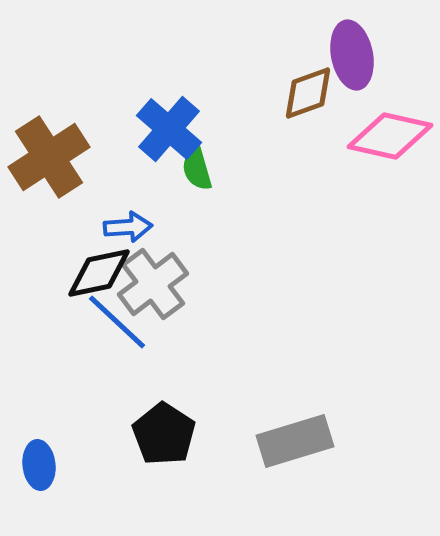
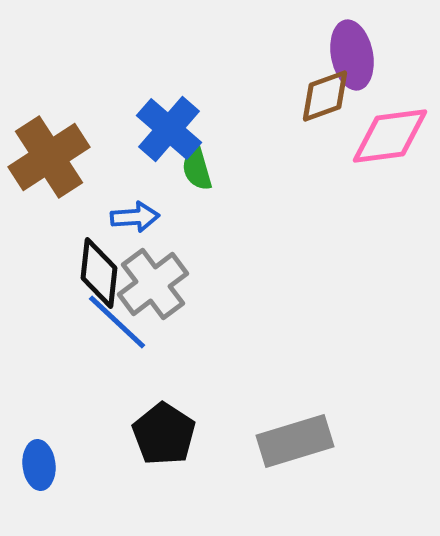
brown diamond: moved 17 px right, 3 px down
pink diamond: rotated 20 degrees counterclockwise
blue arrow: moved 7 px right, 10 px up
black diamond: rotated 72 degrees counterclockwise
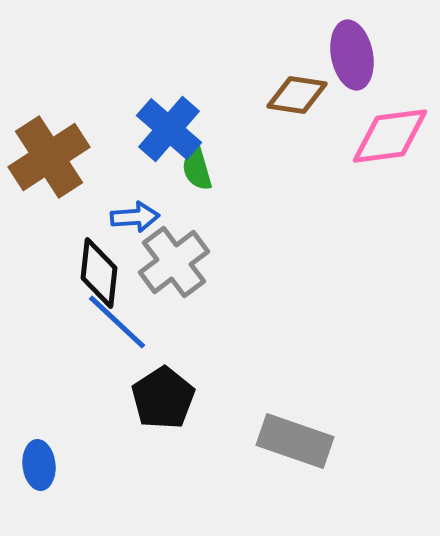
brown diamond: moved 28 px left, 1 px up; rotated 28 degrees clockwise
gray cross: moved 21 px right, 22 px up
black pentagon: moved 1 px left, 36 px up; rotated 6 degrees clockwise
gray rectangle: rotated 36 degrees clockwise
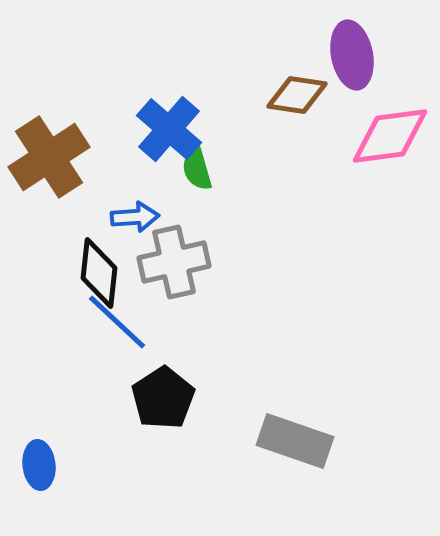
gray cross: rotated 24 degrees clockwise
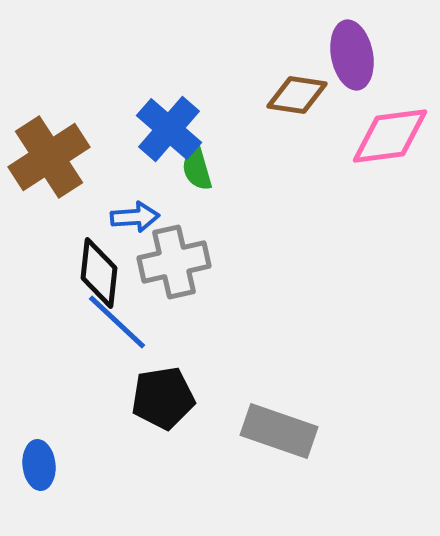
black pentagon: rotated 24 degrees clockwise
gray rectangle: moved 16 px left, 10 px up
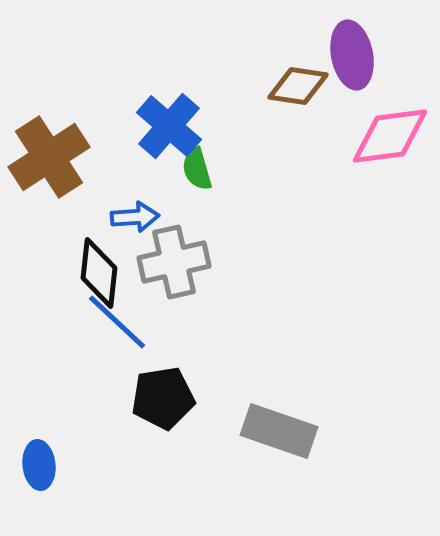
brown diamond: moved 1 px right, 9 px up
blue cross: moved 3 px up
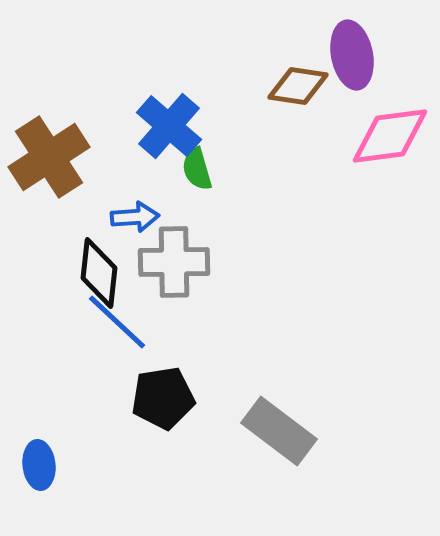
gray cross: rotated 12 degrees clockwise
gray rectangle: rotated 18 degrees clockwise
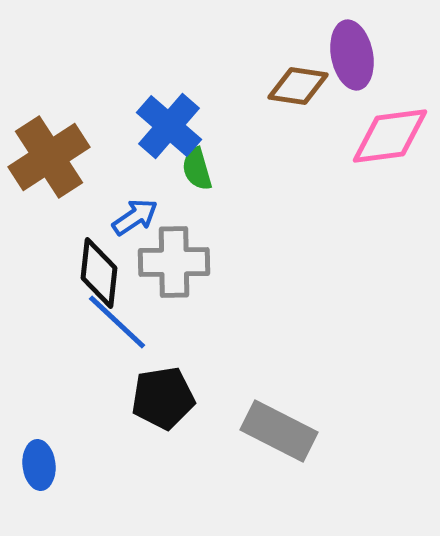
blue arrow: rotated 30 degrees counterclockwise
gray rectangle: rotated 10 degrees counterclockwise
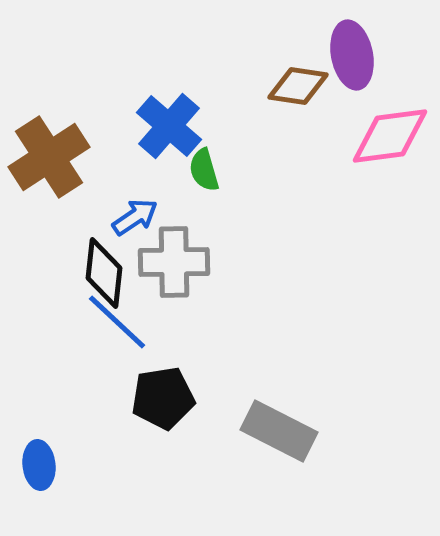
green semicircle: moved 7 px right, 1 px down
black diamond: moved 5 px right
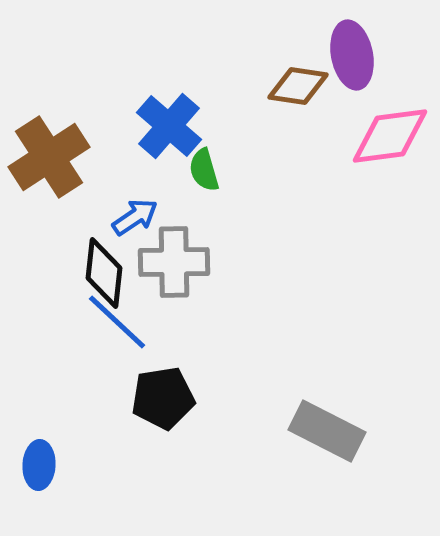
gray rectangle: moved 48 px right
blue ellipse: rotated 9 degrees clockwise
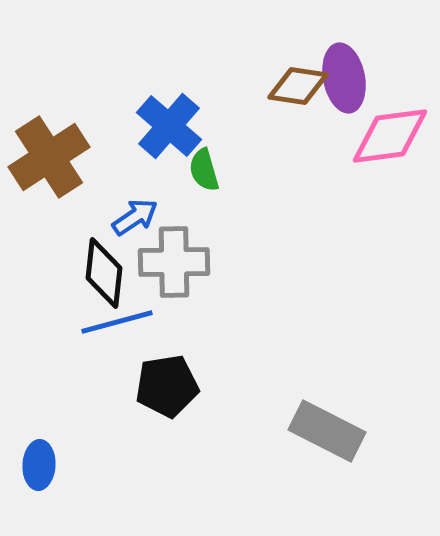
purple ellipse: moved 8 px left, 23 px down
blue line: rotated 58 degrees counterclockwise
black pentagon: moved 4 px right, 12 px up
